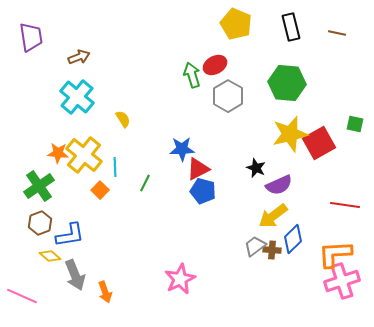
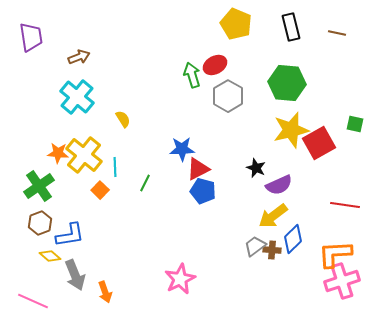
yellow star: moved 1 px right, 4 px up
pink line: moved 11 px right, 5 px down
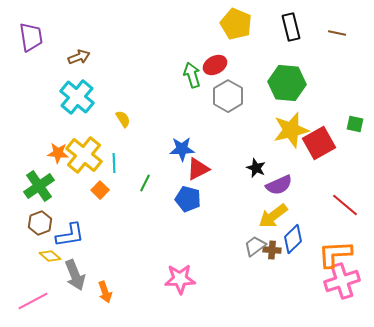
cyan line: moved 1 px left, 4 px up
blue pentagon: moved 15 px left, 8 px down
red line: rotated 32 degrees clockwise
pink star: rotated 24 degrees clockwise
pink line: rotated 52 degrees counterclockwise
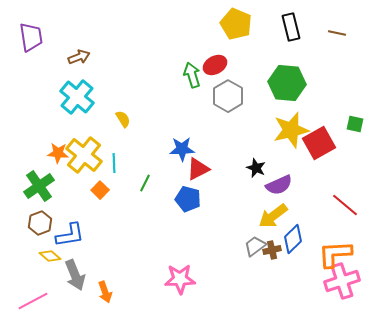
brown cross: rotated 18 degrees counterclockwise
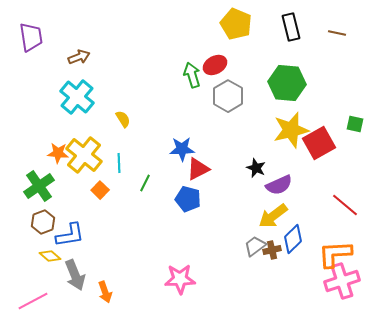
cyan line: moved 5 px right
brown hexagon: moved 3 px right, 1 px up
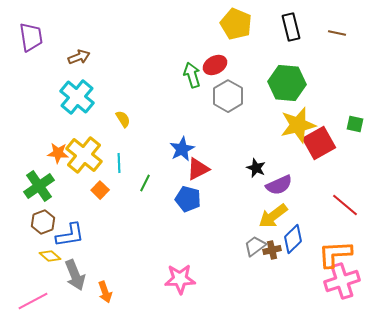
yellow star: moved 7 px right, 5 px up
blue star: rotated 25 degrees counterclockwise
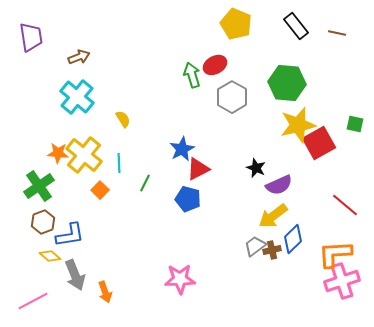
black rectangle: moved 5 px right, 1 px up; rotated 24 degrees counterclockwise
gray hexagon: moved 4 px right, 1 px down
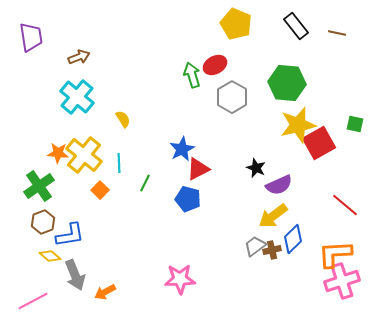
orange arrow: rotated 80 degrees clockwise
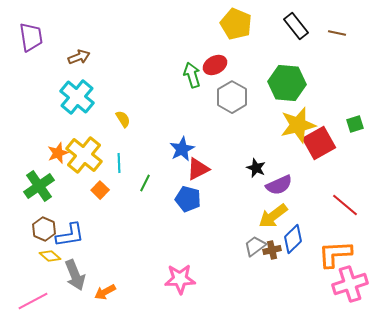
green square: rotated 30 degrees counterclockwise
orange star: rotated 25 degrees counterclockwise
brown hexagon: moved 1 px right, 7 px down; rotated 15 degrees counterclockwise
pink cross: moved 8 px right, 3 px down
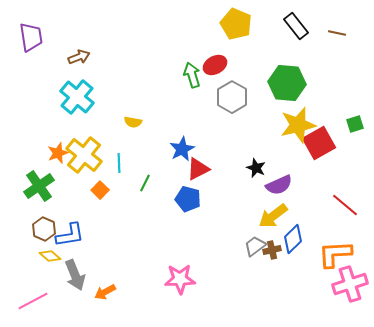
yellow semicircle: moved 10 px right, 3 px down; rotated 132 degrees clockwise
